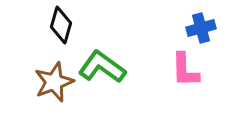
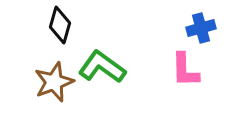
black diamond: moved 1 px left
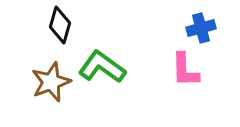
brown star: moved 3 px left
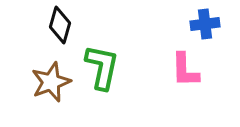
blue cross: moved 4 px right, 4 px up; rotated 8 degrees clockwise
green L-shape: rotated 66 degrees clockwise
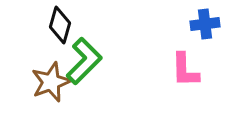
green L-shape: moved 18 px left, 6 px up; rotated 33 degrees clockwise
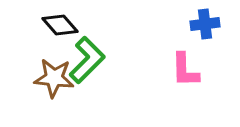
black diamond: rotated 57 degrees counterclockwise
green L-shape: moved 3 px right, 1 px up
brown star: moved 3 px right, 4 px up; rotated 27 degrees clockwise
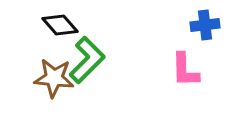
blue cross: moved 1 px down
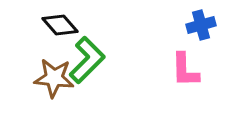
blue cross: moved 4 px left; rotated 8 degrees counterclockwise
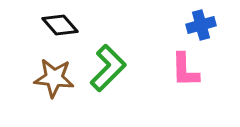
green L-shape: moved 21 px right, 8 px down
